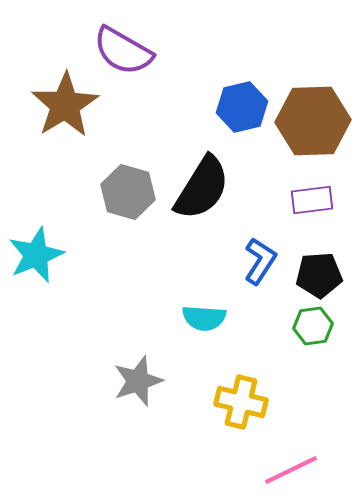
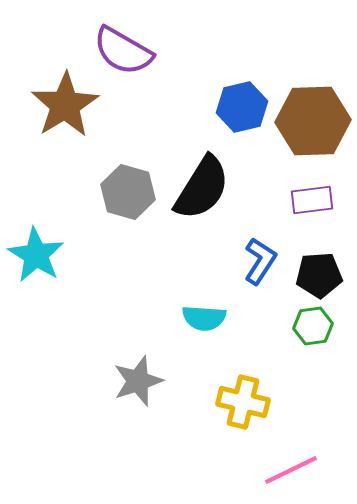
cyan star: rotated 18 degrees counterclockwise
yellow cross: moved 2 px right
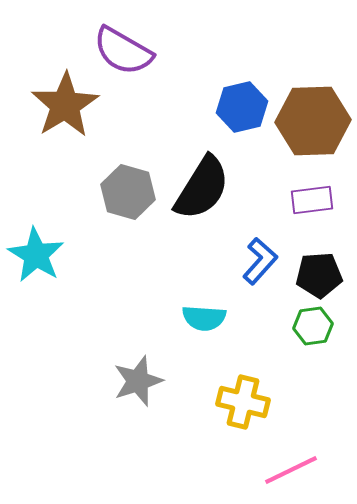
blue L-shape: rotated 9 degrees clockwise
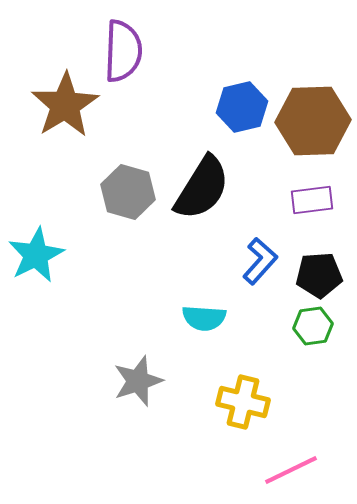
purple semicircle: rotated 118 degrees counterclockwise
cyan star: rotated 14 degrees clockwise
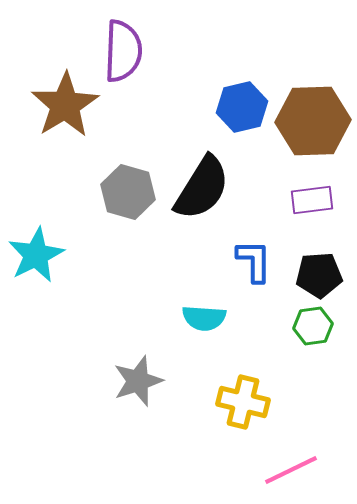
blue L-shape: moved 6 px left; rotated 42 degrees counterclockwise
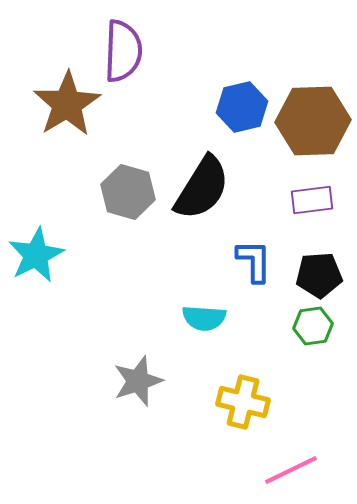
brown star: moved 2 px right, 1 px up
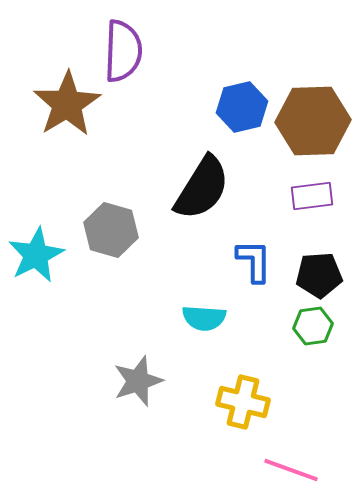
gray hexagon: moved 17 px left, 38 px down
purple rectangle: moved 4 px up
pink line: rotated 46 degrees clockwise
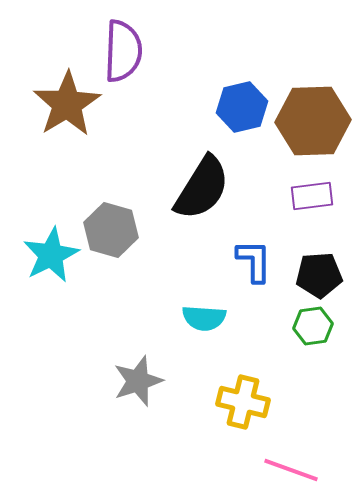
cyan star: moved 15 px right
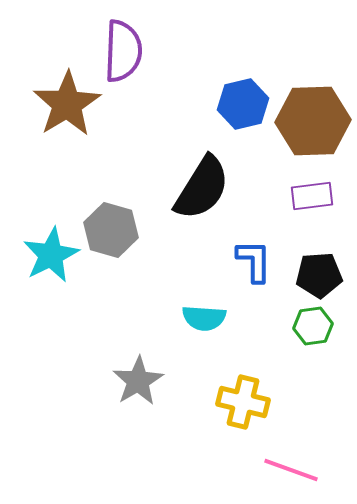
blue hexagon: moved 1 px right, 3 px up
gray star: rotated 12 degrees counterclockwise
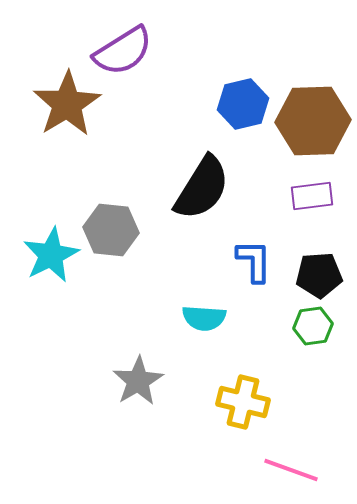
purple semicircle: rotated 56 degrees clockwise
gray hexagon: rotated 10 degrees counterclockwise
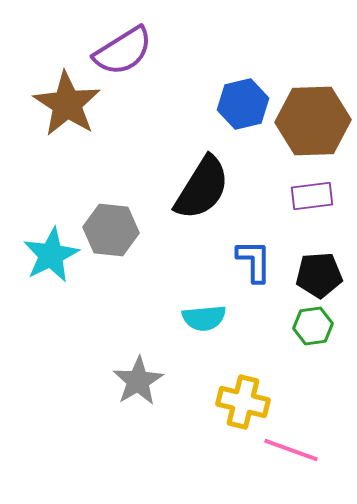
brown star: rotated 8 degrees counterclockwise
cyan semicircle: rotated 9 degrees counterclockwise
pink line: moved 20 px up
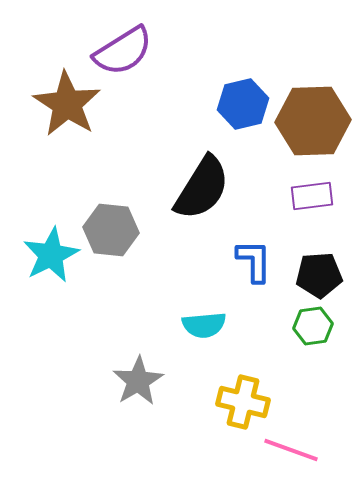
cyan semicircle: moved 7 px down
